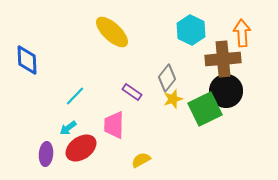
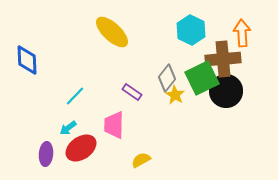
yellow star: moved 2 px right, 4 px up; rotated 24 degrees counterclockwise
green square: moved 3 px left, 31 px up
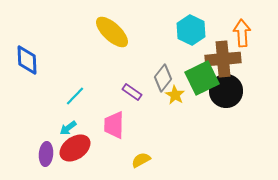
gray diamond: moved 4 px left
red ellipse: moved 6 px left
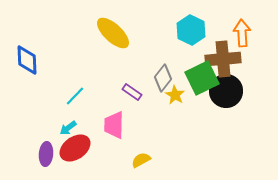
yellow ellipse: moved 1 px right, 1 px down
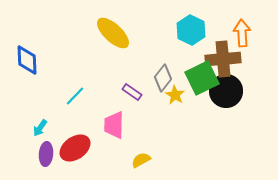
cyan arrow: moved 28 px left; rotated 18 degrees counterclockwise
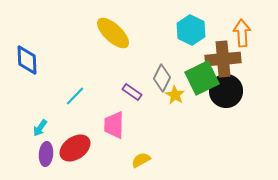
gray diamond: moved 1 px left; rotated 12 degrees counterclockwise
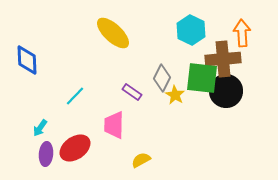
green square: rotated 32 degrees clockwise
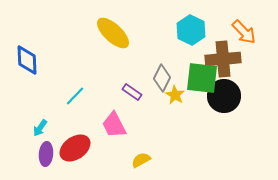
orange arrow: moved 2 px right, 1 px up; rotated 140 degrees clockwise
black circle: moved 2 px left, 5 px down
pink trapezoid: rotated 28 degrees counterclockwise
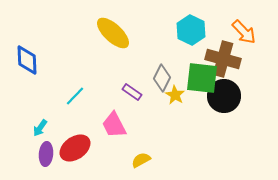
brown cross: rotated 20 degrees clockwise
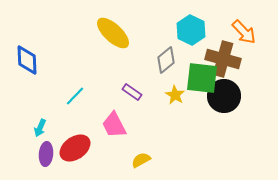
gray diamond: moved 4 px right, 18 px up; rotated 24 degrees clockwise
cyan arrow: rotated 12 degrees counterclockwise
